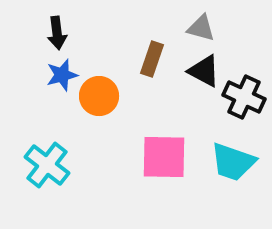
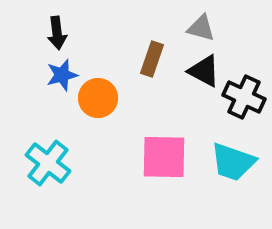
orange circle: moved 1 px left, 2 px down
cyan cross: moved 1 px right, 2 px up
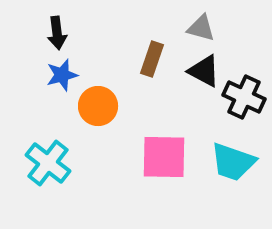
orange circle: moved 8 px down
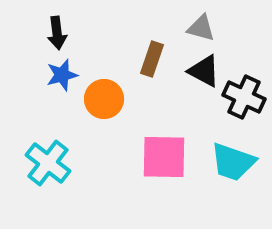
orange circle: moved 6 px right, 7 px up
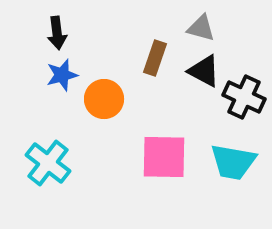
brown rectangle: moved 3 px right, 1 px up
cyan trapezoid: rotated 9 degrees counterclockwise
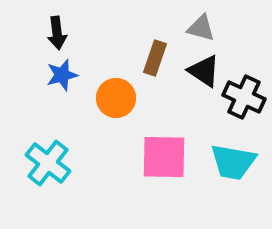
black triangle: rotated 6 degrees clockwise
orange circle: moved 12 px right, 1 px up
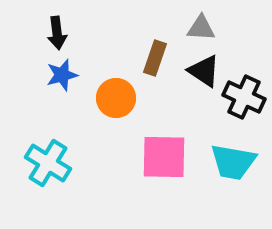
gray triangle: rotated 12 degrees counterclockwise
cyan cross: rotated 6 degrees counterclockwise
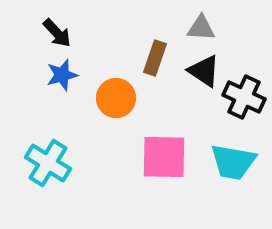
black arrow: rotated 36 degrees counterclockwise
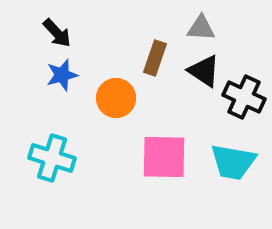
cyan cross: moved 4 px right, 5 px up; rotated 15 degrees counterclockwise
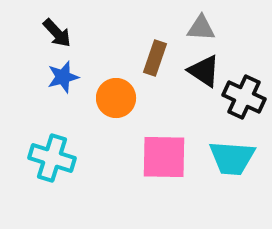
blue star: moved 1 px right, 2 px down
cyan trapezoid: moved 1 px left, 4 px up; rotated 6 degrees counterclockwise
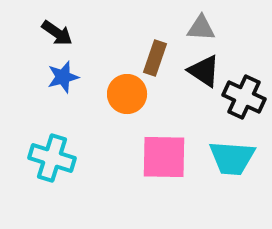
black arrow: rotated 12 degrees counterclockwise
orange circle: moved 11 px right, 4 px up
